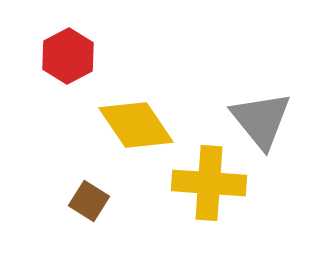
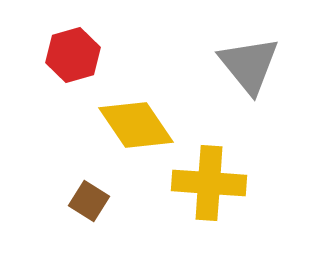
red hexagon: moved 5 px right, 1 px up; rotated 12 degrees clockwise
gray triangle: moved 12 px left, 55 px up
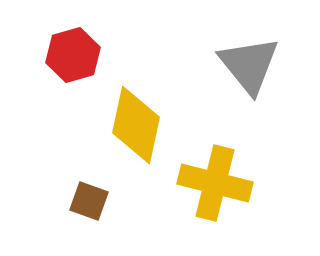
yellow diamond: rotated 46 degrees clockwise
yellow cross: moved 6 px right; rotated 10 degrees clockwise
brown square: rotated 12 degrees counterclockwise
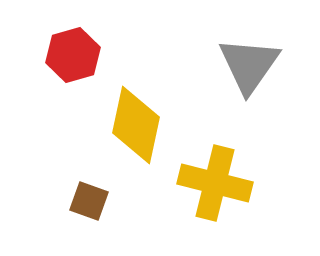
gray triangle: rotated 14 degrees clockwise
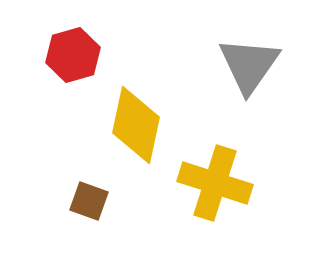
yellow cross: rotated 4 degrees clockwise
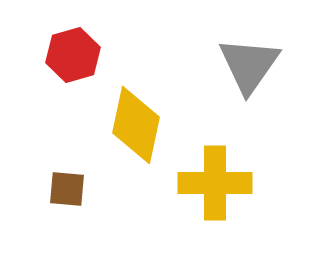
yellow cross: rotated 18 degrees counterclockwise
brown square: moved 22 px left, 12 px up; rotated 15 degrees counterclockwise
